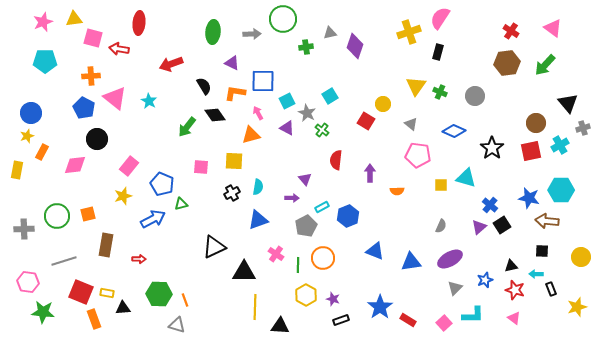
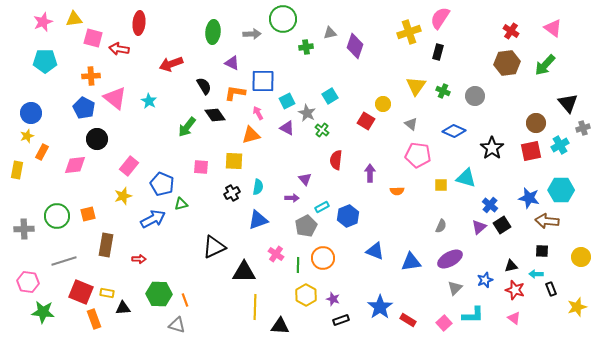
green cross at (440, 92): moved 3 px right, 1 px up
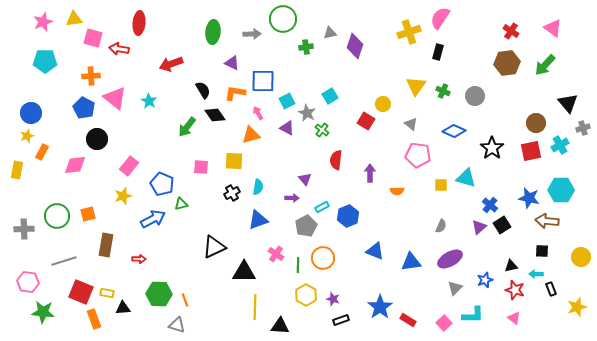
black semicircle at (204, 86): moved 1 px left, 4 px down
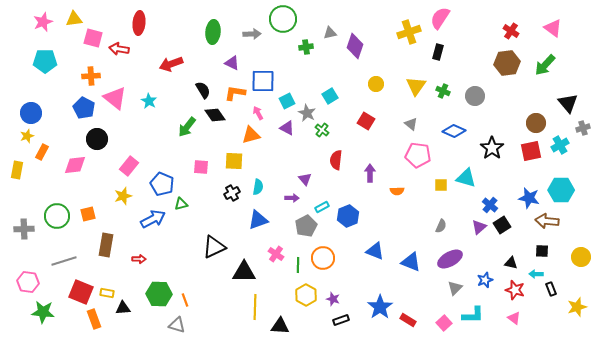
yellow circle at (383, 104): moved 7 px left, 20 px up
blue triangle at (411, 262): rotated 30 degrees clockwise
black triangle at (511, 266): moved 3 px up; rotated 24 degrees clockwise
